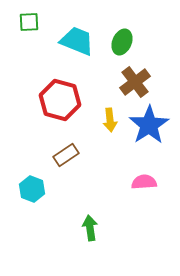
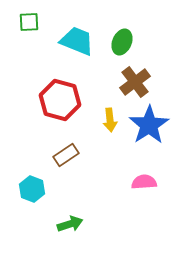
green arrow: moved 20 px left, 4 px up; rotated 80 degrees clockwise
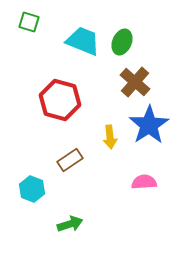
green square: rotated 20 degrees clockwise
cyan trapezoid: moved 6 px right
brown cross: rotated 12 degrees counterclockwise
yellow arrow: moved 17 px down
brown rectangle: moved 4 px right, 5 px down
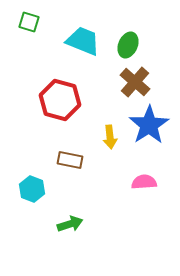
green ellipse: moved 6 px right, 3 px down
brown rectangle: rotated 45 degrees clockwise
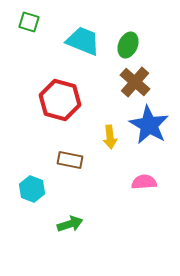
blue star: rotated 9 degrees counterclockwise
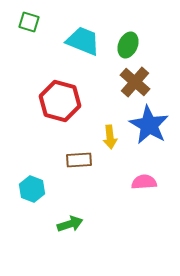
red hexagon: moved 1 px down
brown rectangle: moved 9 px right; rotated 15 degrees counterclockwise
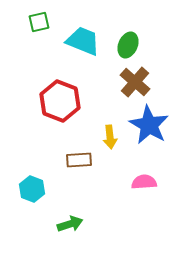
green square: moved 10 px right; rotated 30 degrees counterclockwise
red hexagon: rotated 6 degrees clockwise
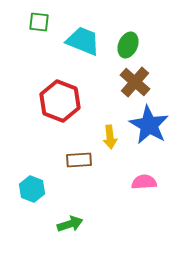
green square: rotated 20 degrees clockwise
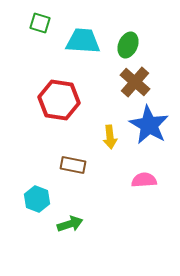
green square: moved 1 px right, 1 px down; rotated 10 degrees clockwise
cyan trapezoid: rotated 18 degrees counterclockwise
red hexagon: moved 1 px left, 1 px up; rotated 12 degrees counterclockwise
brown rectangle: moved 6 px left, 5 px down; rotated 15 degrees clockwise
pink semicircle: moved 2 px up
cyan hexagon: moved 5 px right, 10 px down
